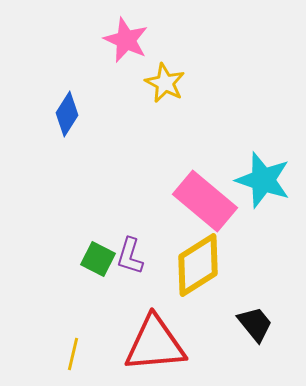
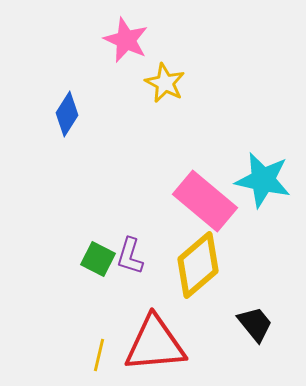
cyan star: rotated 6 degrees counterclockwise
yellow diamond: rotated 8 degrees counterclockwise
yellow line: moved 26 px right, 1 px down
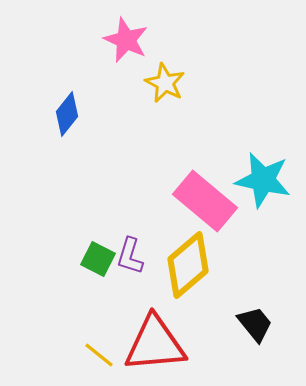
blue diamond: rotated 6 degrees clockwise
yellow diamond: moved 10 px left
yellow line: rotated 64 degrees counterclockwise
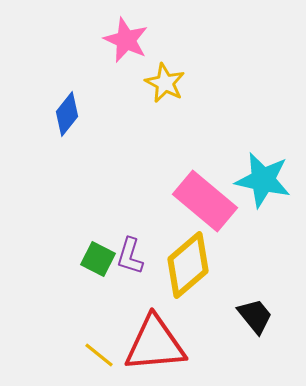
black trapezoid: moved 8 px up
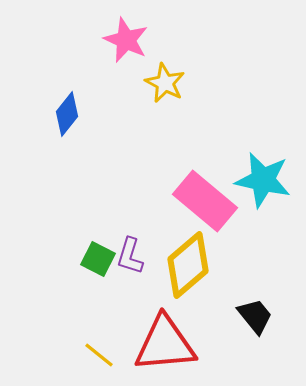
red triangle: moved 10 px right
